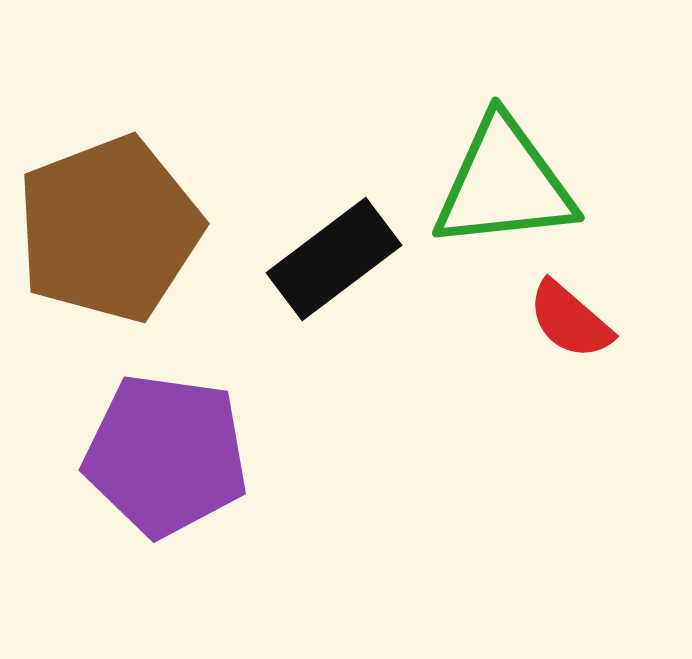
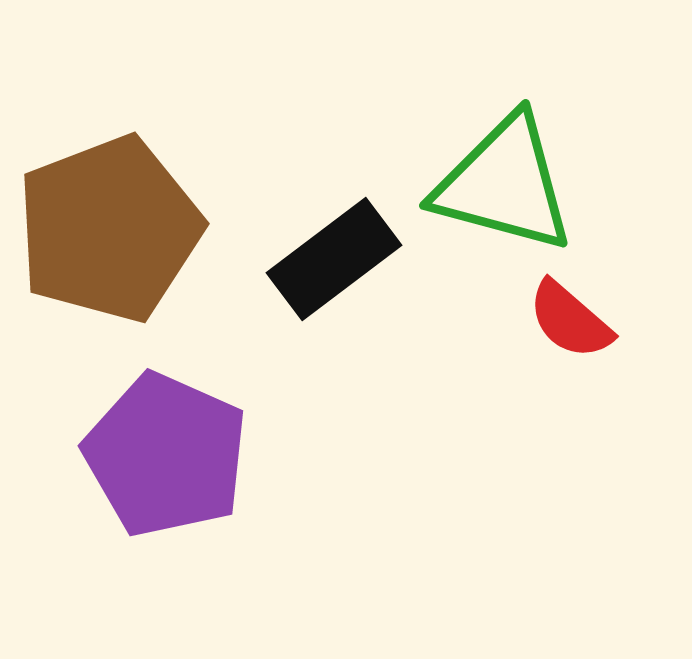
green triangle: rotated 21 degrees clockwise
purple pentagon: rotated 16 degrees clockwise
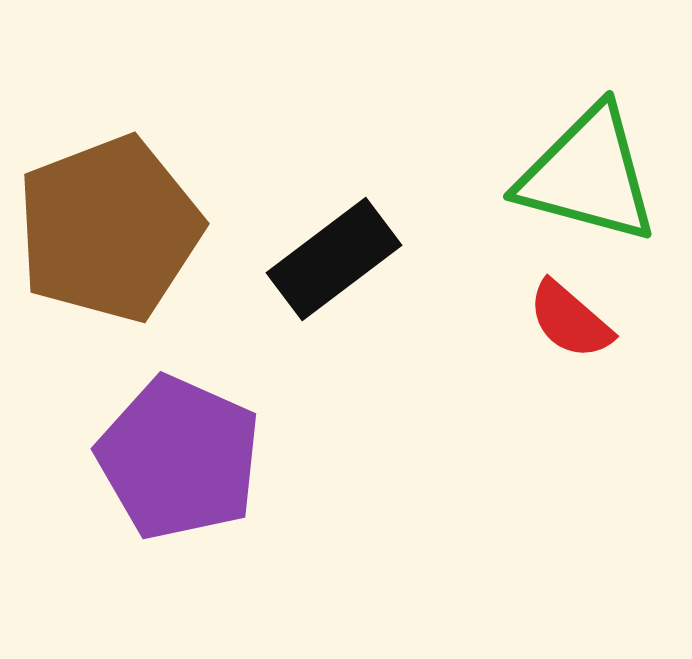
green triangle: moved 84 px right, 9 px up
purple pentagon: moved 13 px right, 3 px down
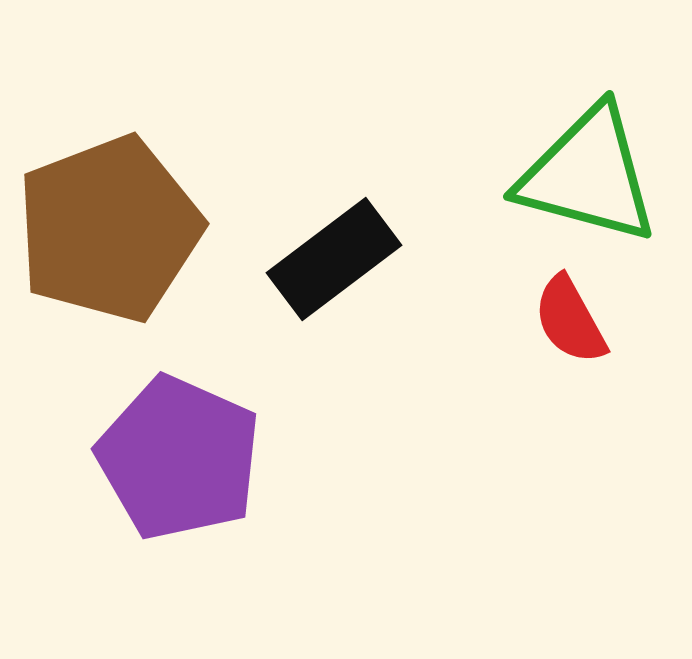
red semicircle: rotated 20 degrees clockwise
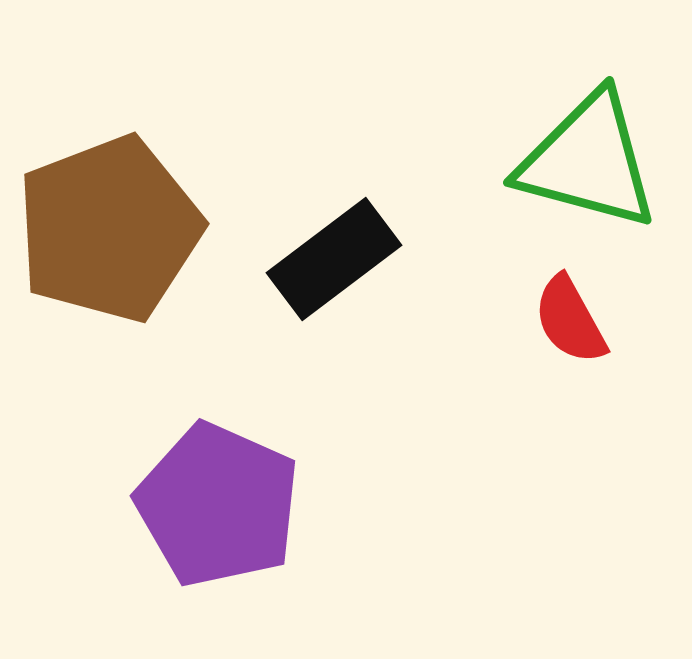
green triangle: moved 14 px up
purple pentagon: moved 39 px right, 47 px down
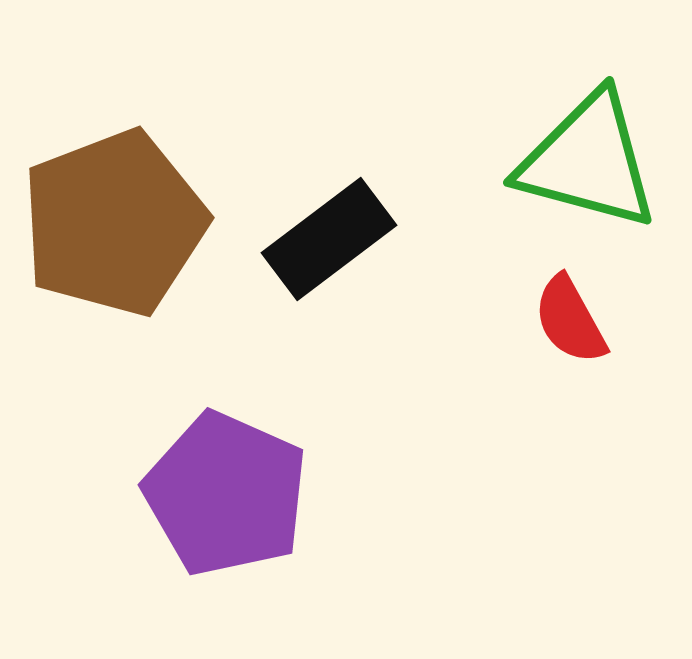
brown pentagon: moved 5 px right, 6 px up
black rectangle: moved 5 px left, 20 px up
purple pentagon: moved 8 px right, 11 px up
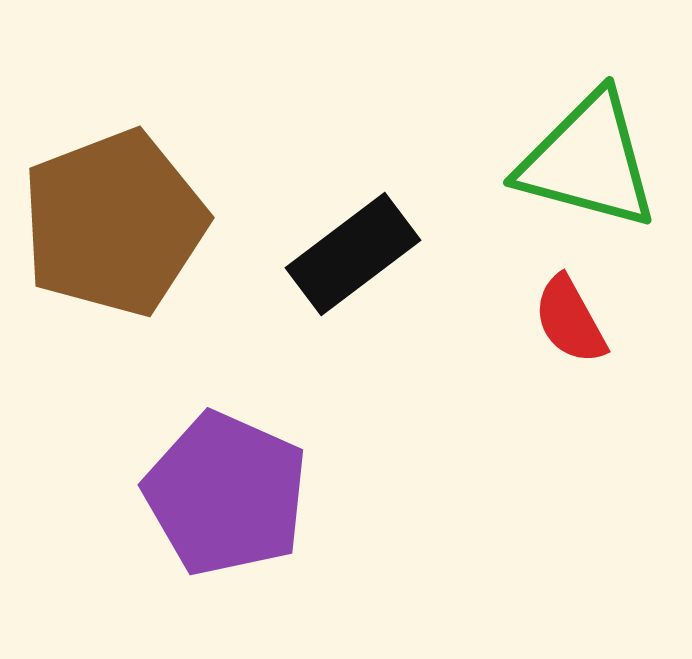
black rectangle: moved 24 px right, 15 px down
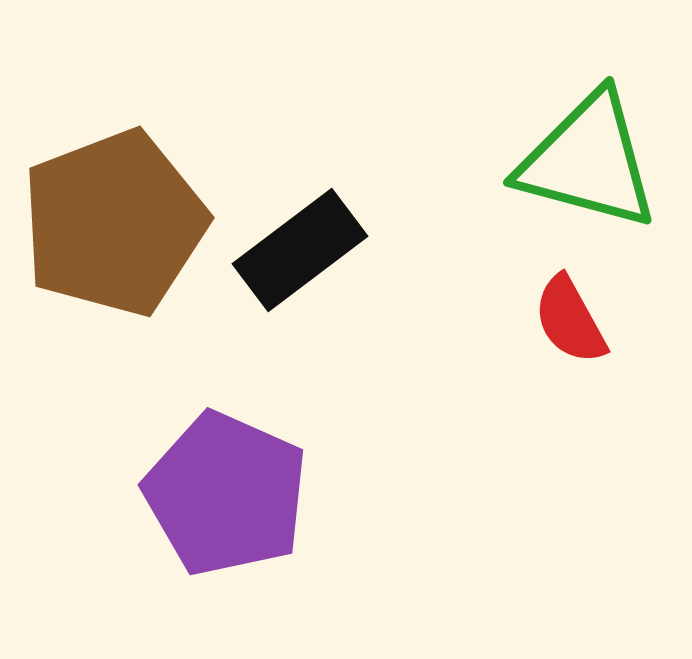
black rectangle: moved 53 px left, 4 px up
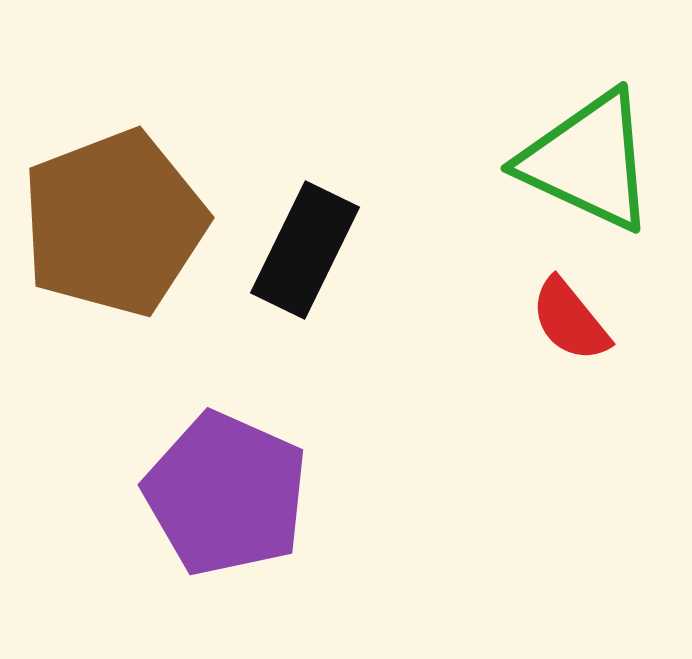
green triangle: rotated 10 degrees clockwise
black rectangle: moved 5 px right; rotated 27 degrees counterclockwise
red semicircle: rotated 10 degrees counterclockwise
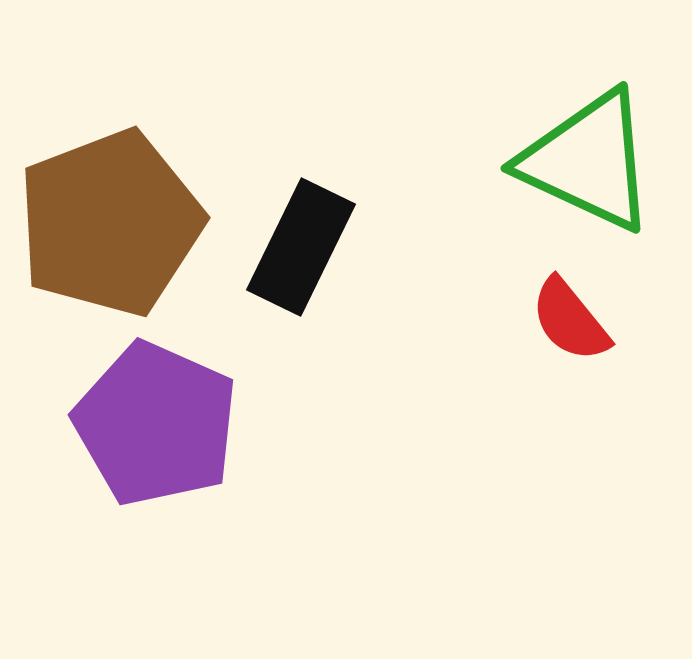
brown pentagon: moved 4 px left
black rectangle: moved 4 px left, 3 px up
purple pentagon: moved 70 px left, 70 px up
